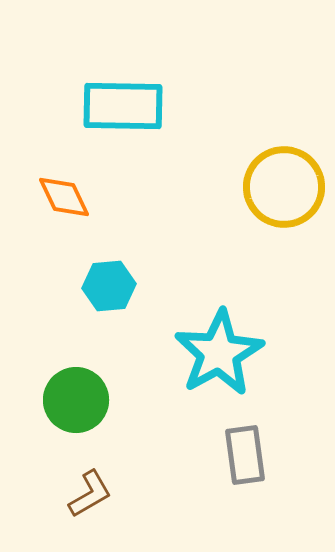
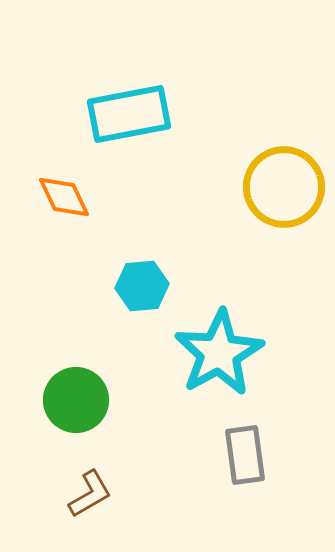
cyan rectangle: moved 6 px right, 8 px down; rotated 12 degrees counterclockwise
cyan hexagon: moved 33 px right
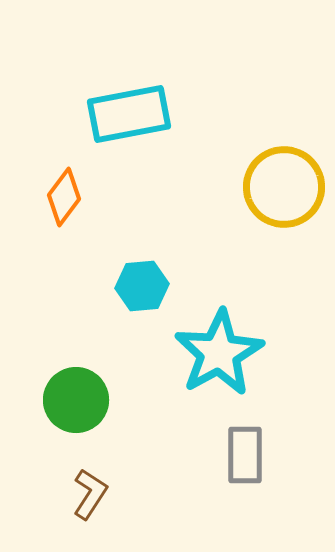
orange diamond: rotated 62 degrees clockwise
gray rectangle: rotated 8 degrees clockwise
brown L-shape: rotated 27 degrees counterclockwise
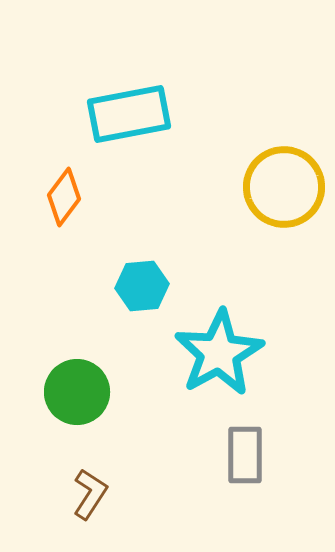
green circle: moved 1 px right, 8 px up
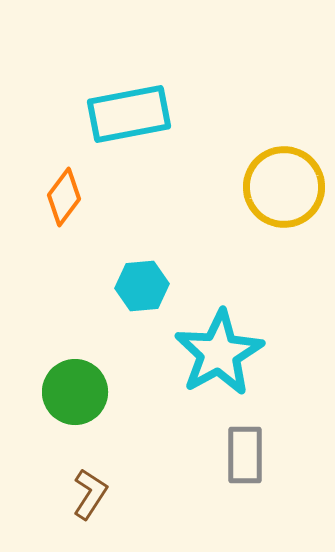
green circle: moved 2 px left
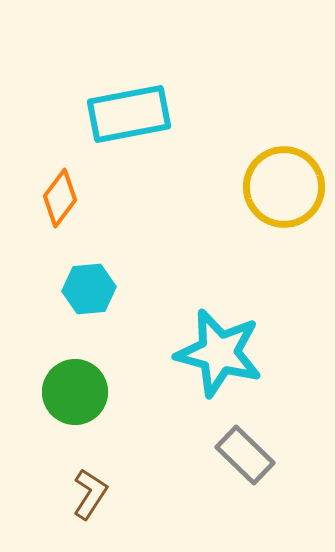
orange diamond: moved 4 px left, 1 px down
cyan hexagon: moved 53 px left, 3 px down
cyan star: rotated 28 degrees counterclockwise
gray rectangle: rotated 46 degrees counterclockwise
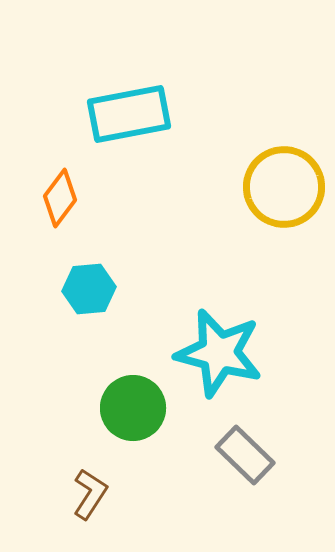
green circle: moved 58 px right, 16 px down
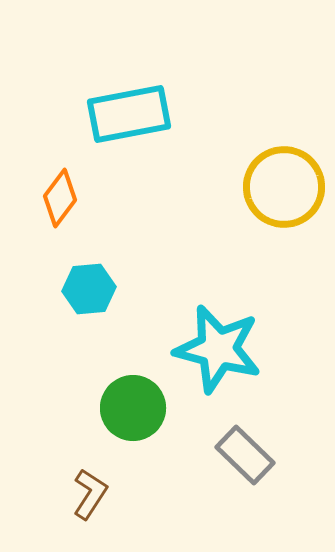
cyan star: moved 1 px left, 4 px up
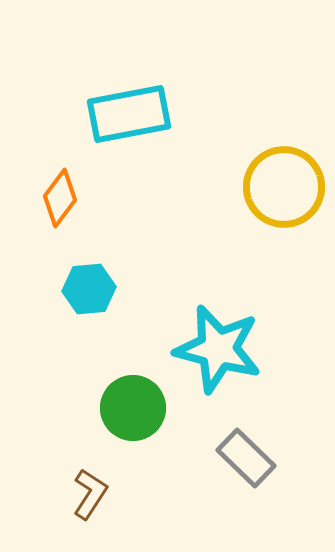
gray rectangle: moved 1 px right, 3 px down
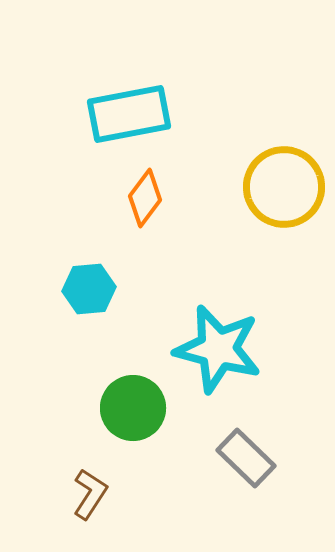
orange diamond: moved 85 px right
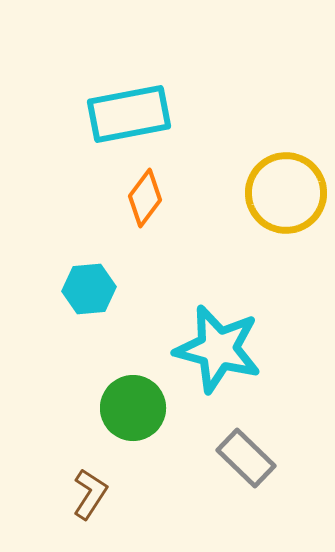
yellow circle: moved 2 px right, 6 px down
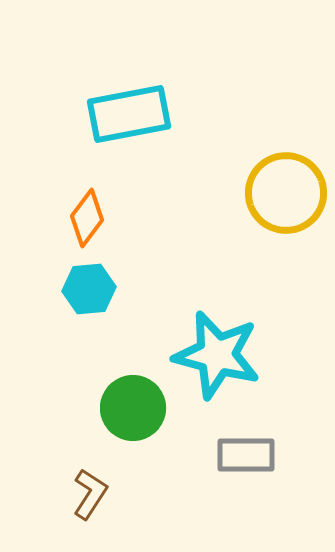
orange diamond: moved 58 px left, 20 px down
cyan star: moved 1 px left, 6 px down
gray rectangle: moved 3 px up; rotated 44 degrees counterclockwise
